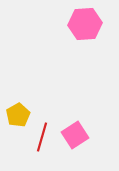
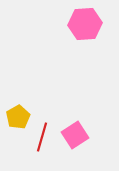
yellow pentagon: moved 2 px down
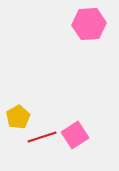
pink hexagon: moved 4 px right
red line: rotated 56 degrees clockwise
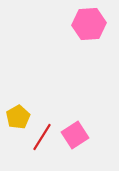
red line: rotated 40 degrees counterclockwise
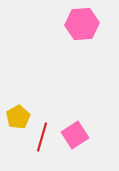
pink hexagon: moved 7 px left
red line: rotated 16 degrees counterclockwise
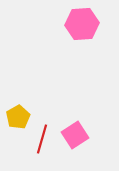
red line: moved 2 px down
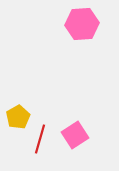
red line: moved 2 px left
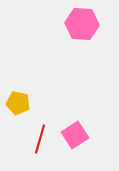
pink hexagon: rotated 8 degrees clockwise
yellow pentagon: moved 14 px up; rotated 30 degrees counterclockwise
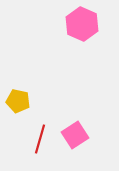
pink hexagon: rotated 20 degrees clockwise
yellow pentagon: moved 2 px up
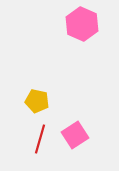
yellow pentagon: moved 19 px right
